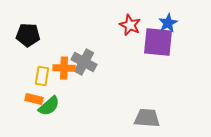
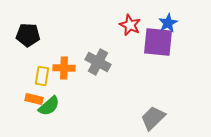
gray cross: moved 14 px right
gray trapezoid: moved 6 px right; rotated 48 degrees counterclockwise
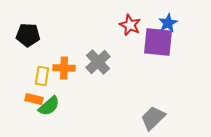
gray cross: rotated 20 degrees clockwise
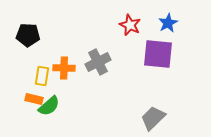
purple square: moved 12 px down
gray cross: rotated 15 degrees clockwise
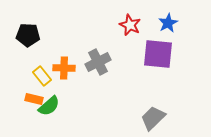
yellow rectangle: rotated 48 degrees counterclockwise
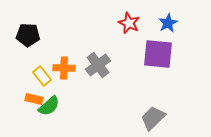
red star: moved 1 px left, 2 px up
gray cross: moved 3 px down; rotated 10 degrees counterclockwise
